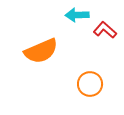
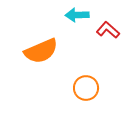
red L-shape: moved 3 px right
orange circle: moved 4 px left, 4 px down
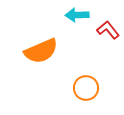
red L-shape: rotated 10 degrees clockwise
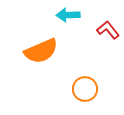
cyan arrow: moved 9 px left
orange circle: moved 1 px left, 1 px down
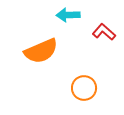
red L-shape: moved 4 px left, 2 px down; rotated 10 degrees counterclockwise
orange circle: moved 1 px left, 1 px up
